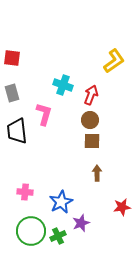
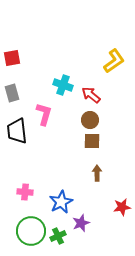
red square: rotated 18 degrees counterclockwise
red arrow: rotated 72 degrees counterclockwise
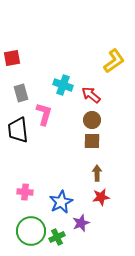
gray rectangle: moved 9 px right
brown circle: moved 2 px right
black trapezoid: moved 1 px right, 1 px up
red star: moved 21 px left, 10 px up
green cross: moved 1 px left, 1 px down
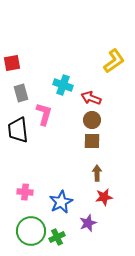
red square: moved 5 px down
red arrow: moved 3 px down; rotated 18 degrees counterclockwise
red star: moved 3 px right
purple star: moved 7 px right
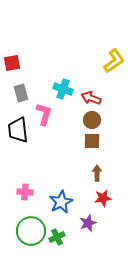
cyan cross: moved 4 px down
red star: moved 1 px left, 1 px down
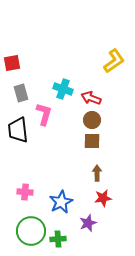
green cross: moved 1 px right, 2 px down; rotated 21 degrees clockwise
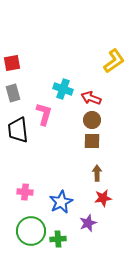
gray rectangle: moved 8 px left
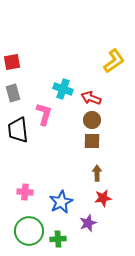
red square: moved 1 px up
green circle: moved 2 px left
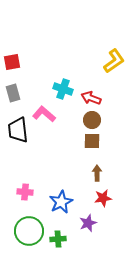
pink L-shape: rotated 65 degrees counterclockwise
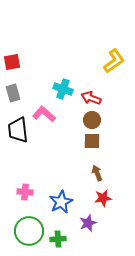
brown arrow: rotated 21 degrees counterclockwise
